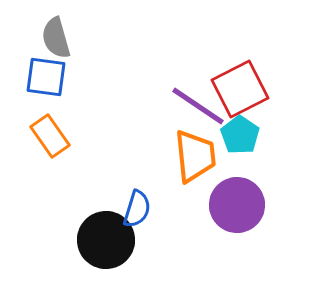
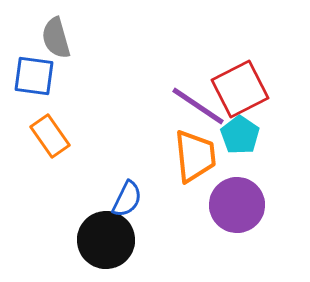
blue square: moved 12 px left, 1 px up
blue semicircle: moved 10 px left, 10 px up; rotated 9 degrees clockwise
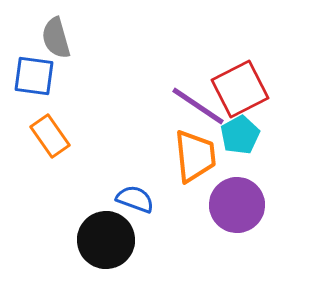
cyan pentagon: rotated 9 degrees clockwise
blue semicircle: moved 8 px right; rotated 96 degrees counterclockwise
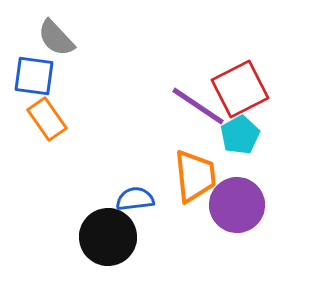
gray semicircle: rotated 27 degrees counterclockwise
orange rectangle: moved 3 px left, 17 px up
orange trapezoid: moved 20 px down
blue semicircle: rotated 27 degrees counterclockwise
black circle: moved 2 px right, 3 px up
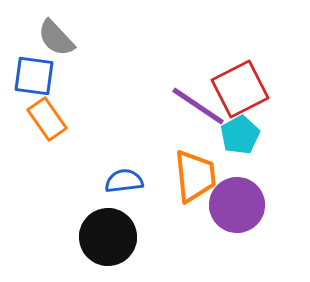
blue semicircle: moved 11 px left, 18 px up
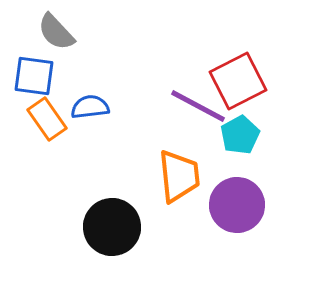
gray semicircle: moved 6 px up
red square: moved 2 px left, 8 px up
purple line: rotated 6 degrees counterclockwise
orange trapezoid: moved 16 px left
blue semicircle: moved 34 px left, 74 px up
black circle: moved 4 px right, 10 px up
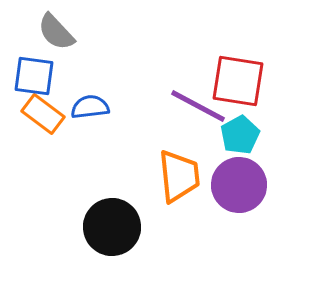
red square: rotated 36 degrees clockwise
orange rectangle: moved 4 px left, 5 px up; rotated 18 degrees counterclockwise
purple circle: moved 2 px right, 20 px up
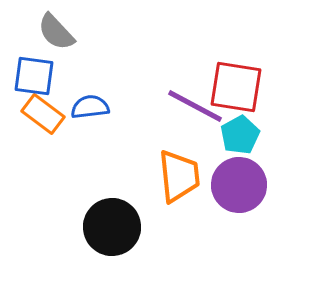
red square: moved 2 px left, 6 px down
purple line: moved 3 px left
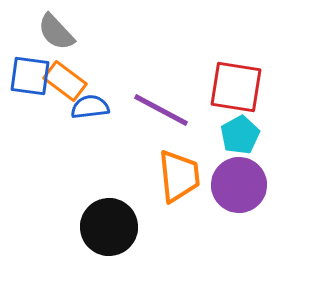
blue square: moved 4 px left
purple line: moved 34 px left, 4 px down
orange rectangle: moved 22 px right, 33 px up
black circle: moved 3 px left
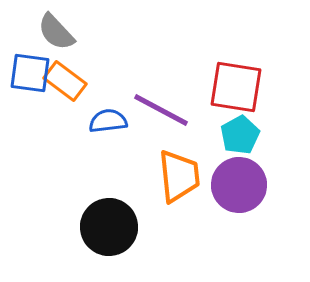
blue square: moved 3 px up
blue semicircle: moved 18 px right, 14 px down
